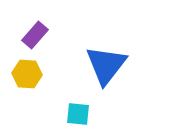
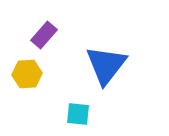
purple rectangle: moved 9 px right
yellow hexagon: rotated 8 degrees counterclockwise
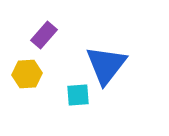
cyan square: moved 19 px up; rotated 10 degrees counterclockwise
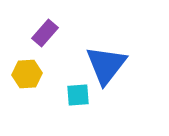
purple rectangle: moved 1 px right, 2 px up
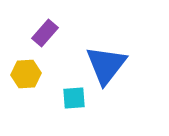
yellow hexagon: moved 1 px left
cyan square: moved 4 px left, 3 px down
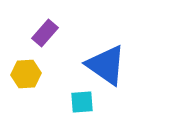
blue triangle: rotated 33 degrees counterclockwise
cyan square: moved 8 px right, 4 px down
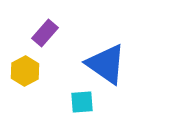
blue triangle: moved 1 px up
yellow hexagon: moved 1 px left, 3 px up; rotated 24 degrees counterclockwise
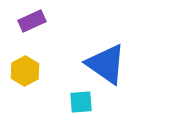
purple rectangle: moved 13 px left, 12 px up; rotated 24 degrees clockwise
cyan square: moved 1 px left
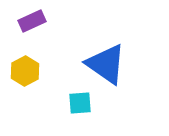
cyan square: moved 1 px left, 1 px down
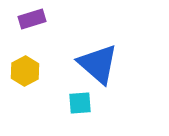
purple rectangle: moved 2 px up; rotated 8 degrees clockwise
blue triangle: moved 8 px left; rotated 6 degrees clockwise
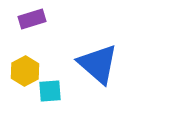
cyan square: moved 30 px left, 12 px up
